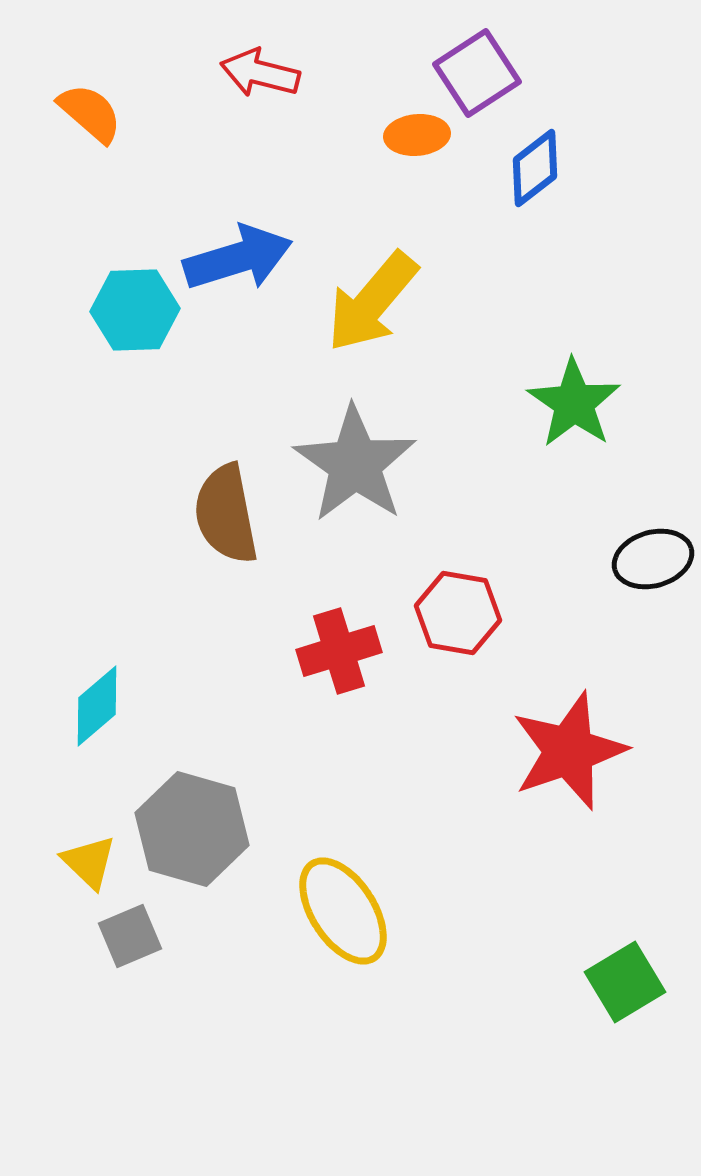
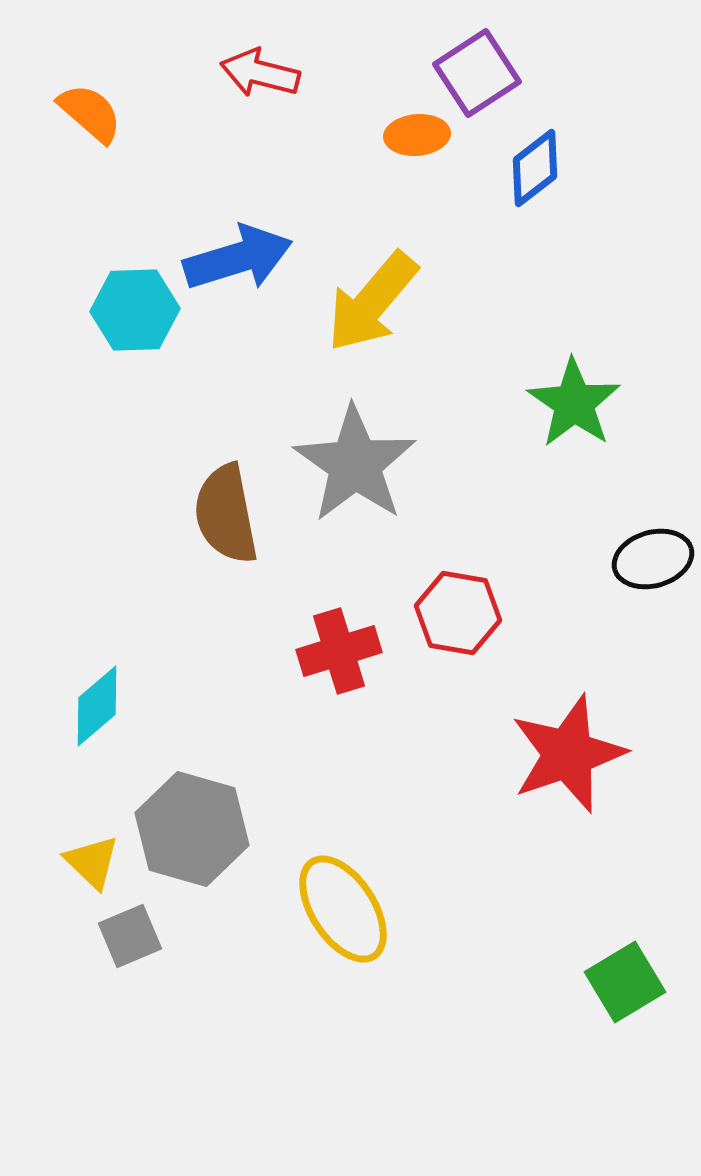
red star: moved 1 px left, 3 px down
yellow triangle: moved 3 px right
yellow ellipse: moved 2 px up
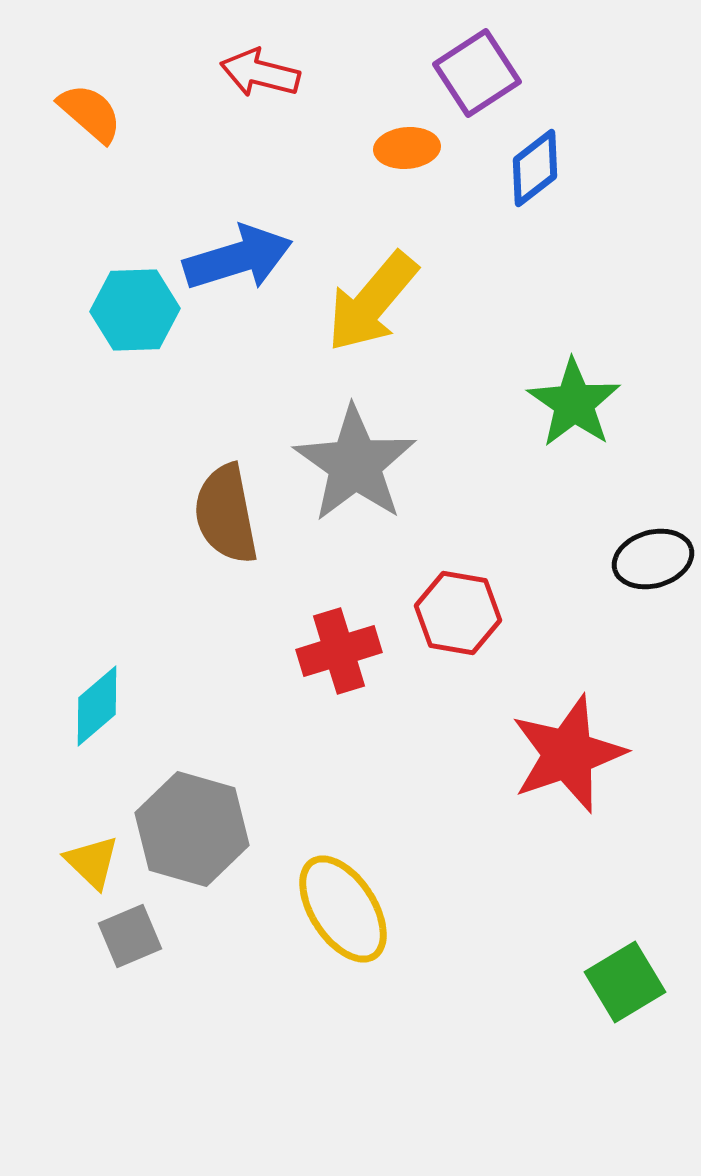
orange ellipse: moved 10 px left, 13 px down
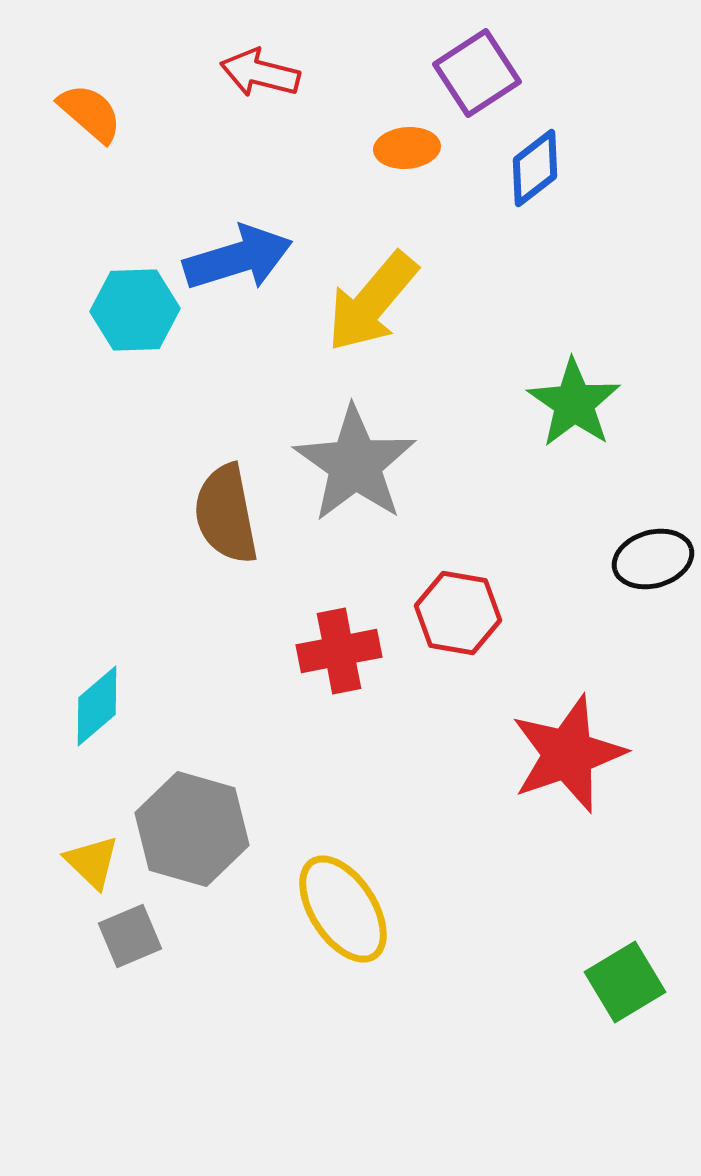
red cross: rotated 6 degrees clockwise
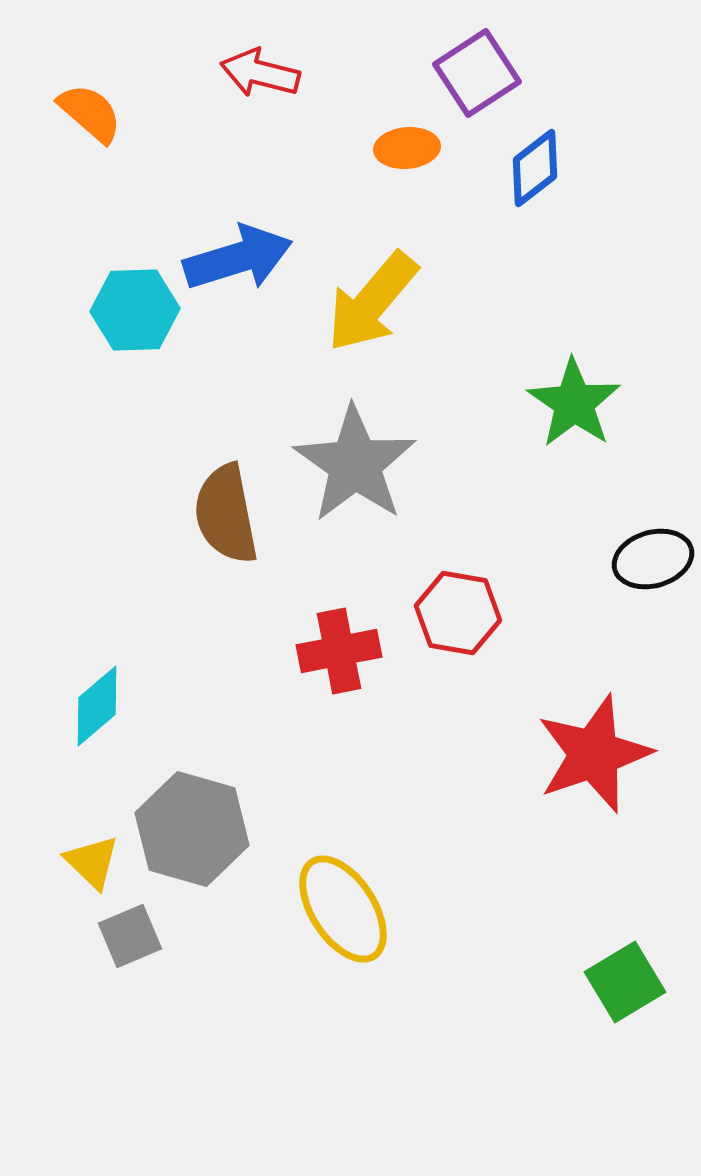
red star: moved 26 px right
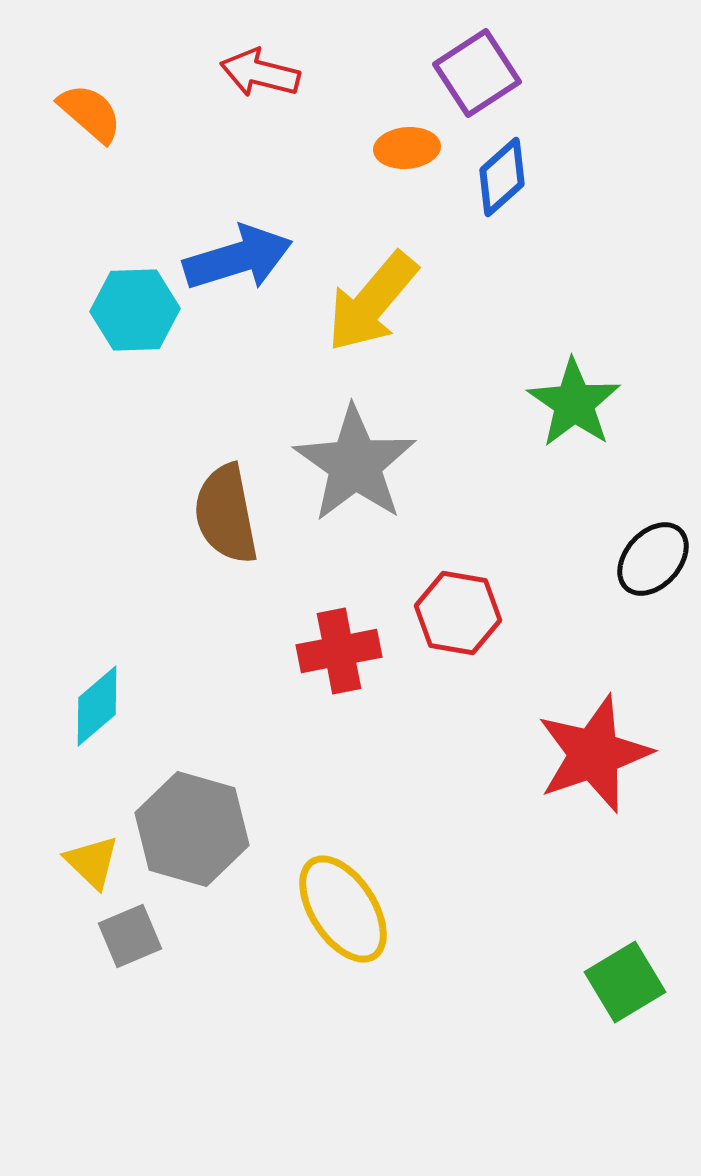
blue diamond: moved 33 px left, 9 px down; rotated 4 degrees counterclockwise
black ellipse: rotated 32 degrees counterclockwise
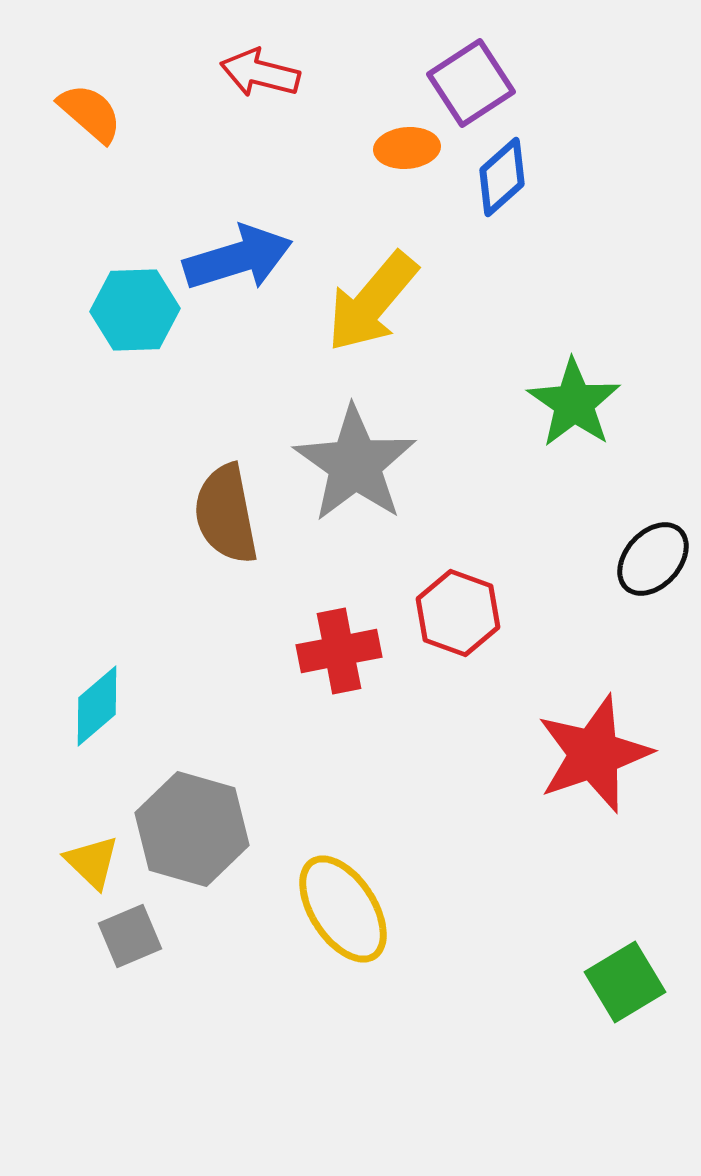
purple square: moved 6 px left, 10 px down
red hexagon: rotated 10 degrees clockwise
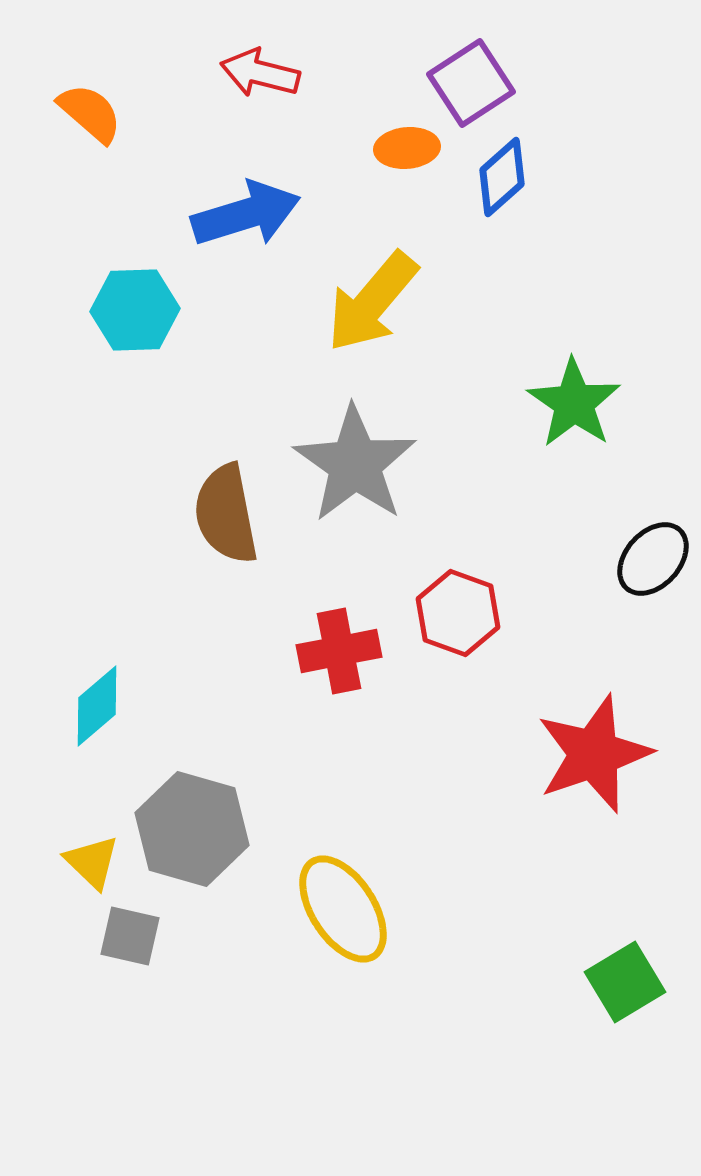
blue arrow: moved 8 px right, 44 px up
gray square: rotated 36 degrees clockwise
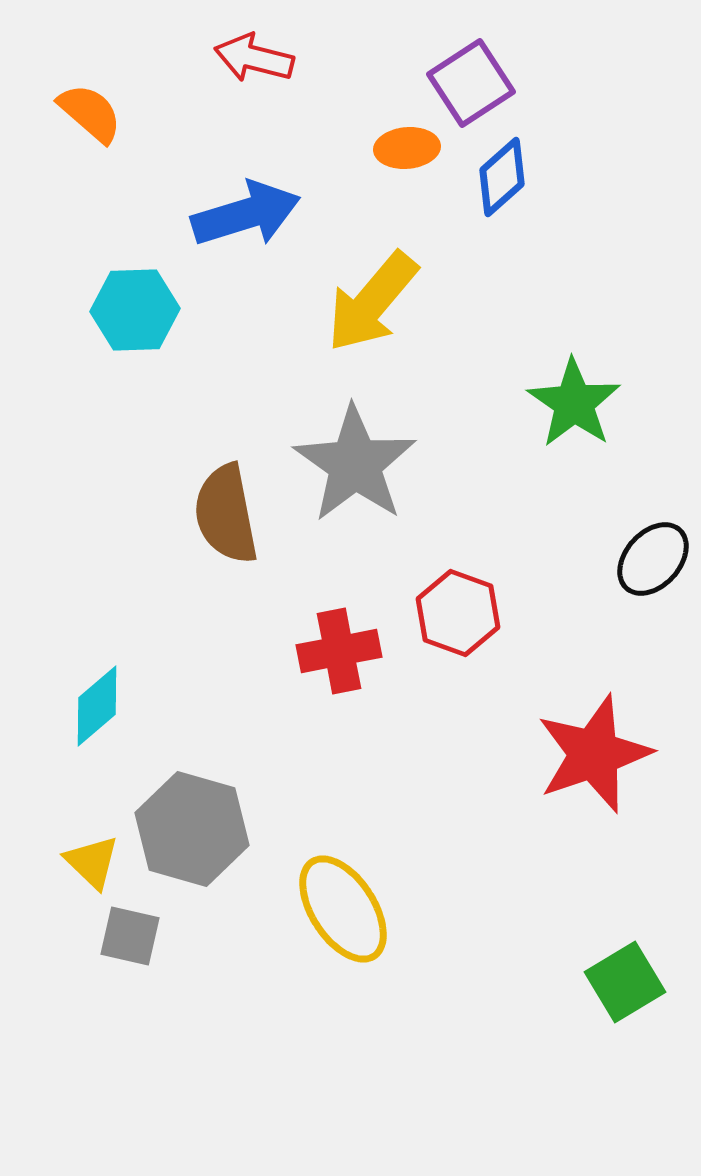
red arrow: moved 6 px left, 15 px up
